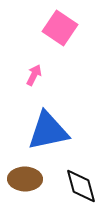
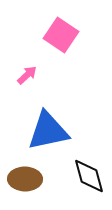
pink square: moved 1 px right, 7 px down
pink arrow: moved 7 px left; rotated 20 degrees clockwise
black diamond: moved 8 px right, 10 px up
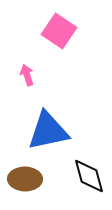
pink square: moved 2 px left, 4 px up
pink arrow: rotated 65 degrees counterclockwise
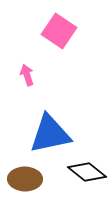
blue triangle: moved 2 px right, 3 px down
black diamond: moved 2 px left, 4 px up; rotated 36 degrees counterclockwise
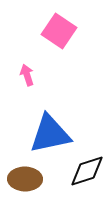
black diamond: moved 1 px up; rotated 57 degrees counterclockwise
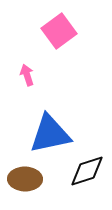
pink square: rotated 20 degrees clockwise
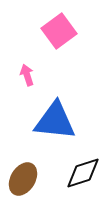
blue triangle: moved 5 px right, 13 px up; rotated 18 degrees clockwise
black diamond: moved 4 px left, 2 px down
brown ellipse: moved 2 px left; rotated 60 degrees counterclockwise
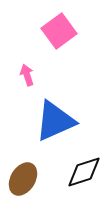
blue triangle: rotated 30 degrees counterclockwise
black diamond: moved 1 px right, 1 px up
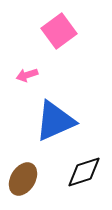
pink arrow: rotated 90 degrees counterclockwise
